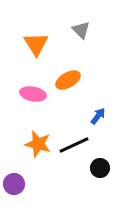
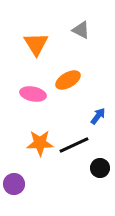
gray triangle: rotated 18 degrees counterclockwise
orange star: moved 2 px right, 1 px up; rotated 16 degrees counterclockwise
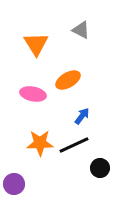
blue arrow: moved 16 px left
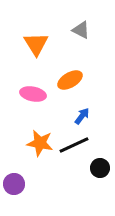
orange ellipse: moved 2 px right
orange star: rotated 12 degrees clockwise
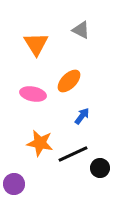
orange ellipse: moved 1 px left, 1 px down; rotated 15 degrees counterclockwise
black line: moved 1 px left, 9 px down
